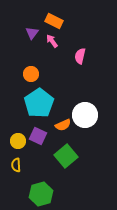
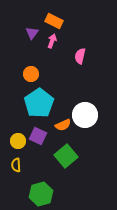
pink arrow: rotated 56 degrees clockwise
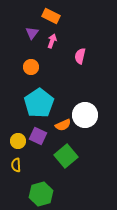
orange rectangle: moved 3 px left, 5 px up
orange circle: moved 7 px up
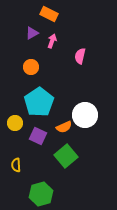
orange rectangle: moved 2 px left, 2 px up
purple triangle: rotated 24 degrees clockwise
cyan pentagon: moved 1 px up
orange semicircle: moved 1 px right, 2 px down
yellow circle: moved 3 px left, 18 px up
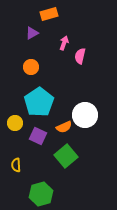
orange rectangle: rotated 42 degrees counterclockwise
pink arrow: moved 12 px right, 2 px down
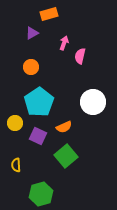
white circle: moved 8 px right, 13 px up
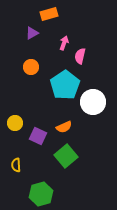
cyan pentagon: moved 26 px right, 17 px up
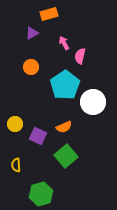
pink arrow: rotated 48 degrees counterclockwise
yellow circle: moved 1 px down
